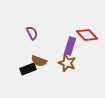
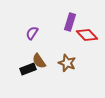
purple semicircle: rotated 120 degrees counterclockwise
purple rectangle: moved 24 px up
brown semicircle: rotated 35 degrees clockwise
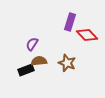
purple semicircle: moved 11 px down
brown semicircle: rotated 119 degrees clockwise
black rectangle: moved 2 px left, 1 px down
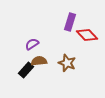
purple semicircle: rotated 24 degrees clockwise
black rectangle: rotated 28 degrees counterclockwise
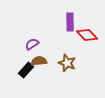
purple rectangle: rotated 18 degrees counterclockwise
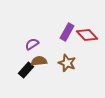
purple rectangle: moved 3 px left, 10 px down; rotated 30 degrees clockwise
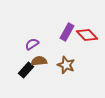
brown star: moved 1 px left, 2 px down
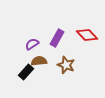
purple rectangle: moved 10 px left, 6 px down
black rectangle: moved 2 px down
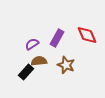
red diamond: rotated 20 degrees clockwise
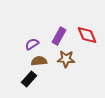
purple rectangle: moved 2 px right, 2 px up
brown star: moved 6 px up; rotated 18 degrees counterclockwise
black rectangle: moved 3 px right, 7 px down
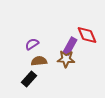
purple rectangle: moved 11 px right, 10 px down
